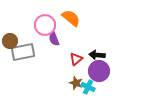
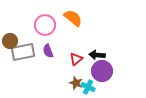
orange semicircle: moved 2 px right
purple semicircle: moved 6 px left, 12 px down
purple circle: moved 3 px right
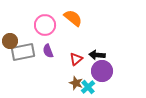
cyan cross: rotated 24 degrees clockwise
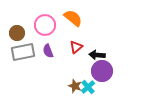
brown circle: moved 7 px right, 8 px up
red triangle: moved 12 px up
brown star: moved 1 px left, 3 px down
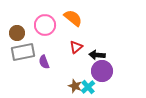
purple semicircle: moved 4 px left, 11 px down
